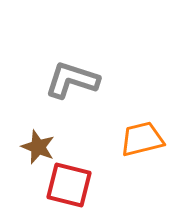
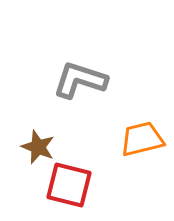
gray L-shape: moved 8 px right
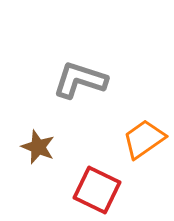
orange trapezoid: moved 2 px right; rotated 21 degrees counterclockwise
red square: moved 28 px right, 5 px down; rotated 12 degrees clockwise
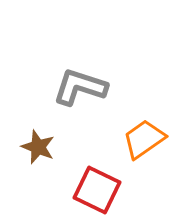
gray L-shape: moved 7 px down
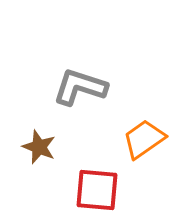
brown star: moved 1 px right
red square: rotated 21 degrees counterclockwise
